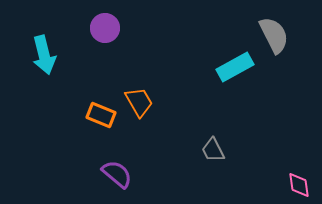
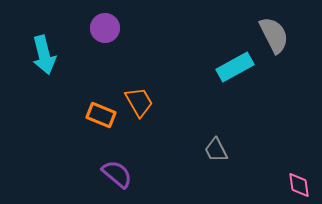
gray trapezoid: moved 3 px right
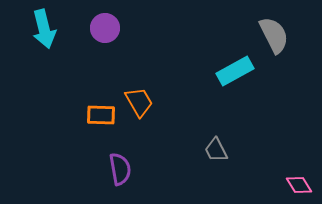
cyan arrow: moved 26 px up
cyan rectangle: moved 4 px down
orange rectangle: rotated 20 degrees counterclockwise
purple semicircle: moved 3 px right, 5 px up; rotated 40 degrees clockwise
pink diamond: rotated 24 degrees counterclockwise
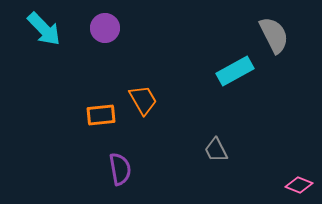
cyan arrow: rotated 30 degrees counterclockwise
orange trapezoid: moved 4 px right, 2 px up
orange rectangle: rotated 8 degrees counterclockwise
pink diamond: rotated 36 degrees counterclockwise
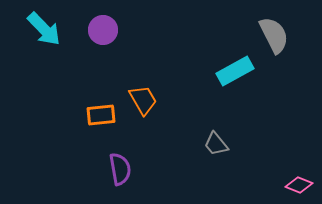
purple circle: moved 2 px left, 2 px down
gray trapezoid: moved 6 px up; rotated 12 degrees counterclockwise
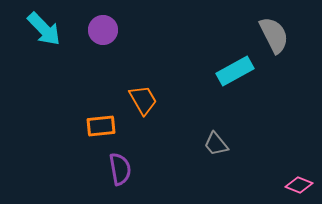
orange rectangle: moved 11 px down
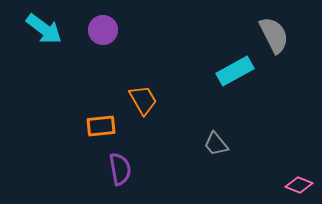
cyan arrow: rotated 9 degrees counterclockwise
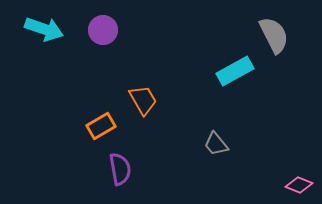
cyan arrow: rotated 18 degrees counterclockwise
orange rectangle: rotated 24 degrees counterclockwise
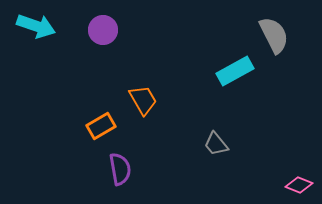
cyan arrow: moved 8 px left, 3 px up
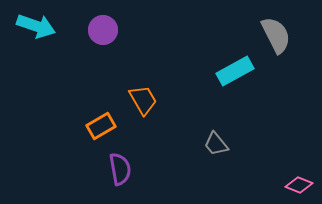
gray semicircle: moved 2 px right
